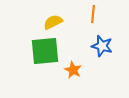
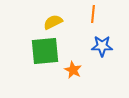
blue star: rotated 15 degrees counterclockwise
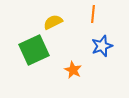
blue star: rotated 20 degrees counterclockwise
green square: moved 11 px left, 1 px up; rotated 20 degrees counterclockwise
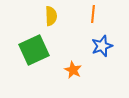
yellow semicircle: moved 2 px left, 6 px up; rotated 114 degrees clockwise
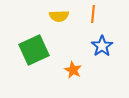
yellow semicircle: moved 8 px right; rotated 90 degrees clockwise
blue star: rotated 15 degrees counterclockwise
